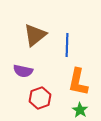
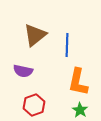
red hexagon: moved 6 px left, 7 px down
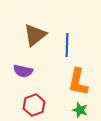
green star: rotated 14 degrees counterclockwise
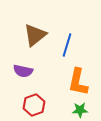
blue line: rotated 15 degrees clockwise
green star: rotated 21 degrees counterclockwise
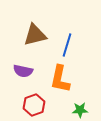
brown triangle: rotated 25 degrees clockwise
orange L-shape: moved 18 px left, 3 px up
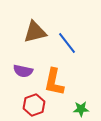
brown triangle: moved 3 px up
blue line: moved 2 px up; rotated 55 degrees counterclockwise
orange L-shape: moved 6 px left, 3 px down
green star: moved 1 px right, 1 px up
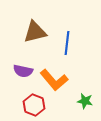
blue line: rotated 45 degrees clockwise
orange L-shape: moved 2 px up; rotated 52 degrees counterclockwise
red hexagon: rotated 20 degrees counterclockwise
green star: moved 4 px right, 8 px up; rotated 14 degrees clockwise
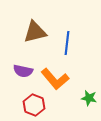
orange L-shape: moved 1 px right, 1 px up
green star: moved 4 px right, 3 px up
